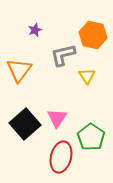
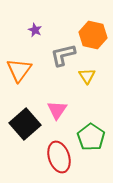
purple star: rotated 24 degrees counterclockwise
pink triangle: moved 8 px up
red ellipse: moved 2 px left; rotated 32 degrees counterclockwise
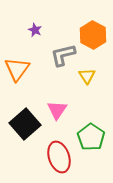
orange hexagon: rotated 16 degrees clockwise
orange triangle: moved 2 px left, 1 px up
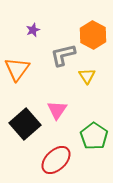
purple star: moved 2 px left; rotated 24 degrees clockwise
green pentagon: moved 3 px right, 1 px up
red ellipse: moved 3 px left, 3 px down; rotated 64 degrees clockwise
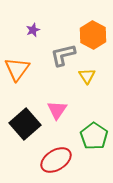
red ellipse: rotated 12 degrees clockwise
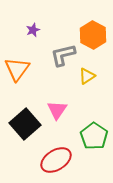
yellow triangle: rotated 30 degrees clockwise
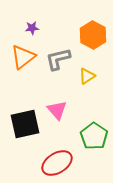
purple star: moved 1 px left, 2 px up; rotated 16 degrees clockwise
gray L-shape: moved 5 px left, 4 px down
orange triangle: moved 6 px right, 12 px up; rotated 16 degrees clockwise
pink triangle: rotated 15 degrees counterclockwise
black square: rotated 28 degrees clockwise
red ellipse: moved 1 px right, 3 px down
